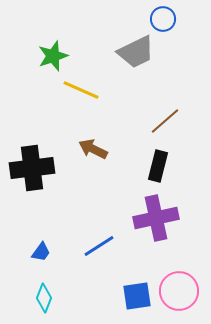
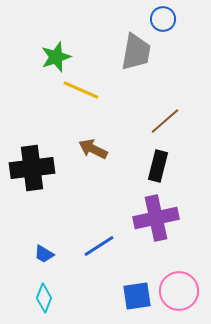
gray trapezoid: rotated 54 degrees counterclockwise
green star: moved 3 px right, 1 px down
blue trapezoid: moved 3 px right, 2 px down; rotated 85 degrees clockwise
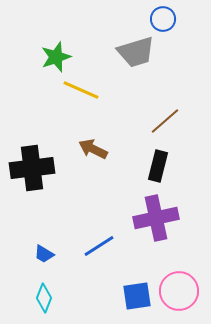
gray trapezoid: rotated 63 degrees clockwise
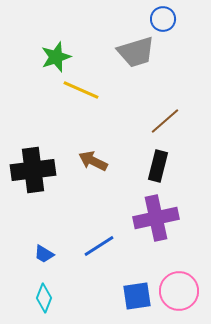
brown arrow: moved 12 px down
black cross: moved 1 px right, 2 px down
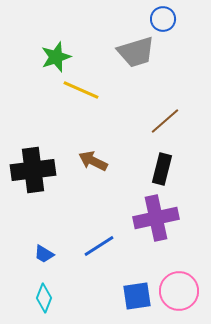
black rectangle: moved 4 px right, 3 px down
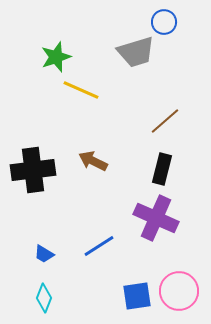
blue circle: moved 1 px right, 3 px down
purple cross: rotated 36 degrees clockwise
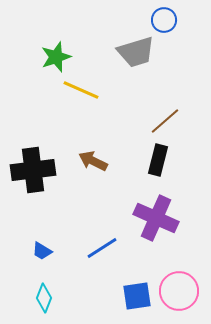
blue circle: moved 2 px up
black rectangle: moved 4 px left, 9 px up
blue line: moved 3 px right, 2 px down
blue trapezoid: moved 2 px left, 3 px up
